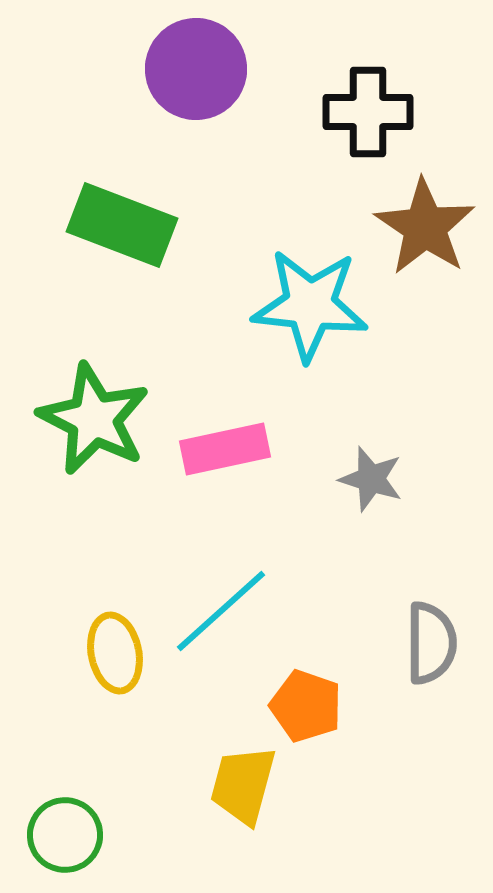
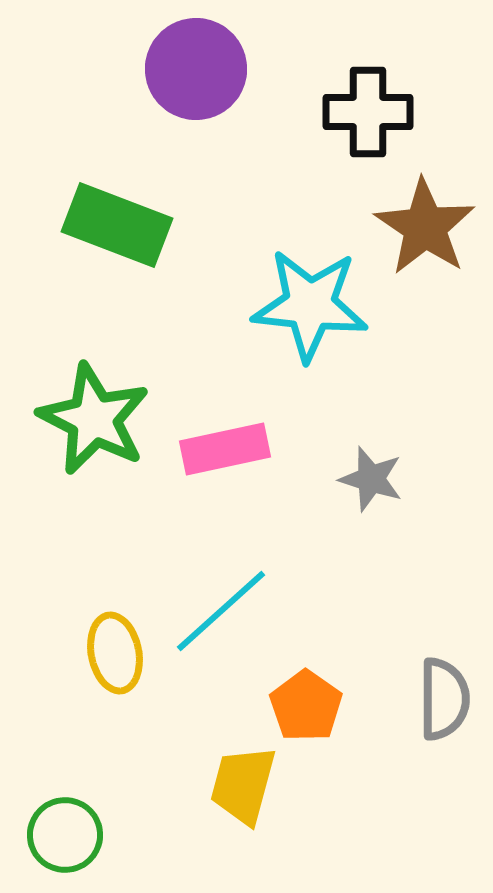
green rectangle: moved 5 px left
gray semicircle: moved 13 px right, 56 px down
orange pentagon: rotated 16 degrees clockwise
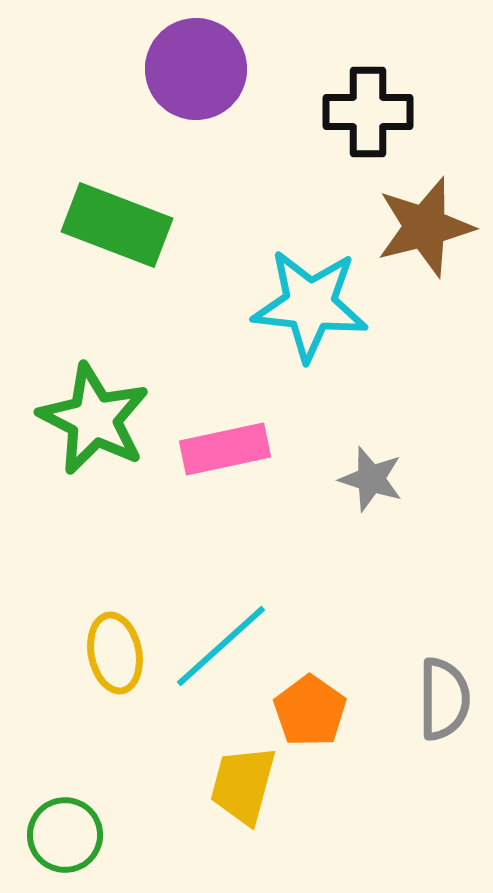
brown star: rotated 24 degrees clockwise
cyan line: moved 35 px down
orange pentagon: moved 4 px right, 5 px down
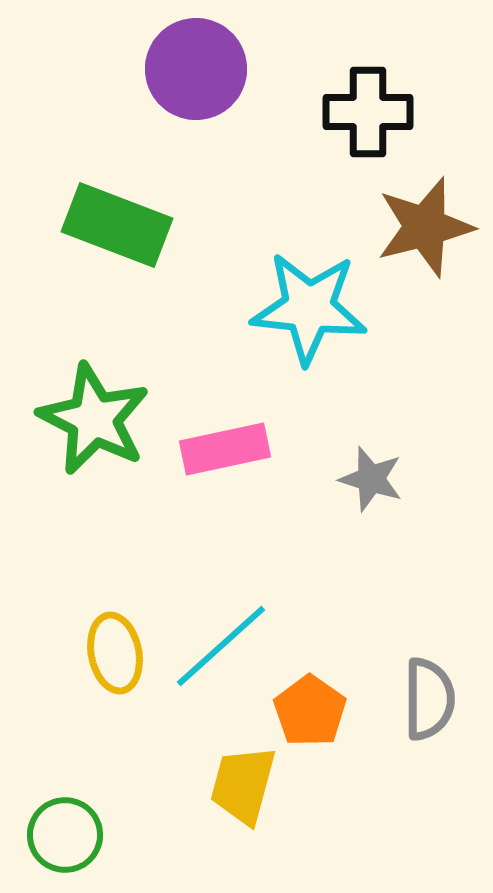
cyan star: moved 1 px left, 3 px down
gray semicircle: moved 15 px left
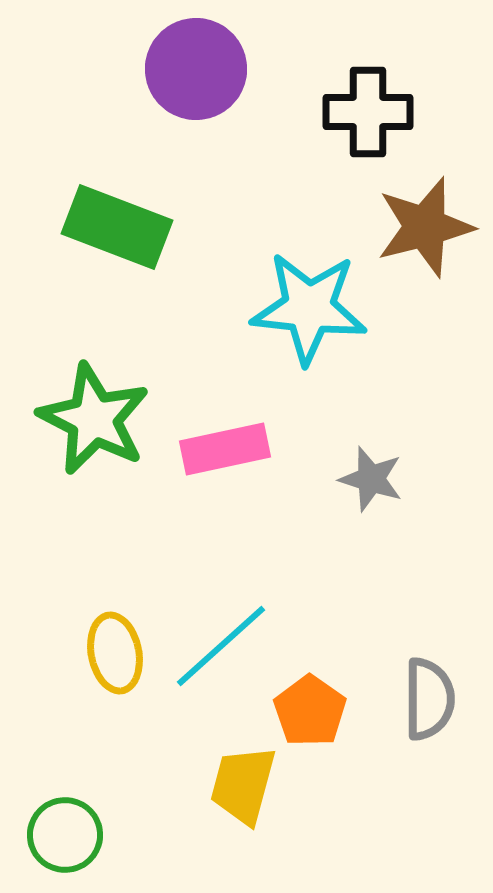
green rectangle: moved 2 px down
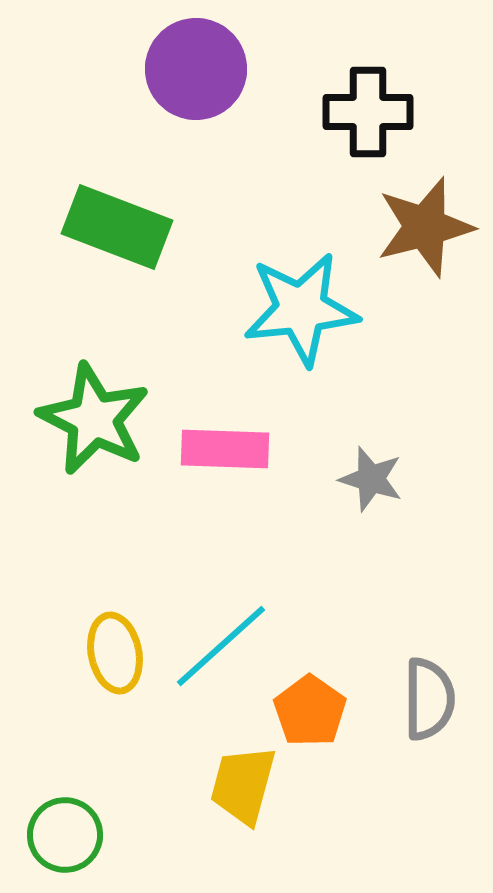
cyan star: moved 8 px left, 1 px down; rotated 12 degrees counterclockwise
pink rectangle: rotated 14 degrees clockwise
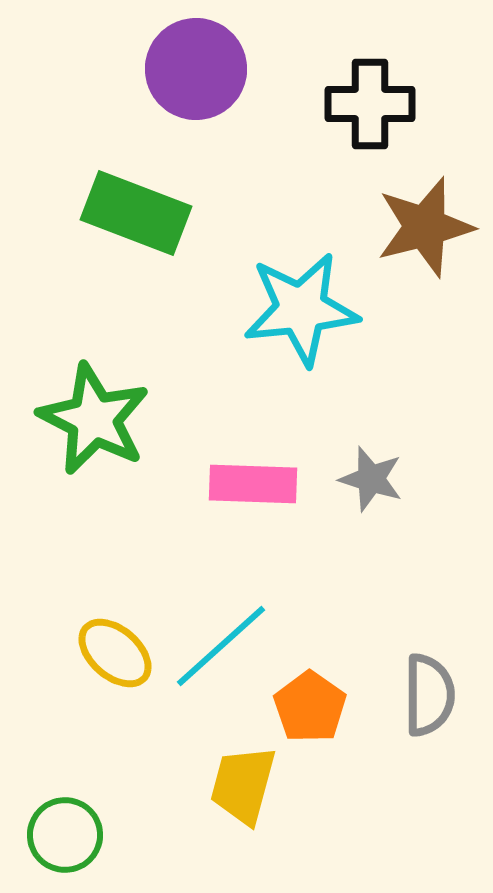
black cross: moved 2 px right, 8 px up
green rectangle: moved 19 px right, 14 px up
pink rectangle: moved 28 px right, 35 px down
yellow ellipse: rotated 38 degrees counterclockwise
gray semicircle: moved 4 px up
orange pentagon: moved 4 px up
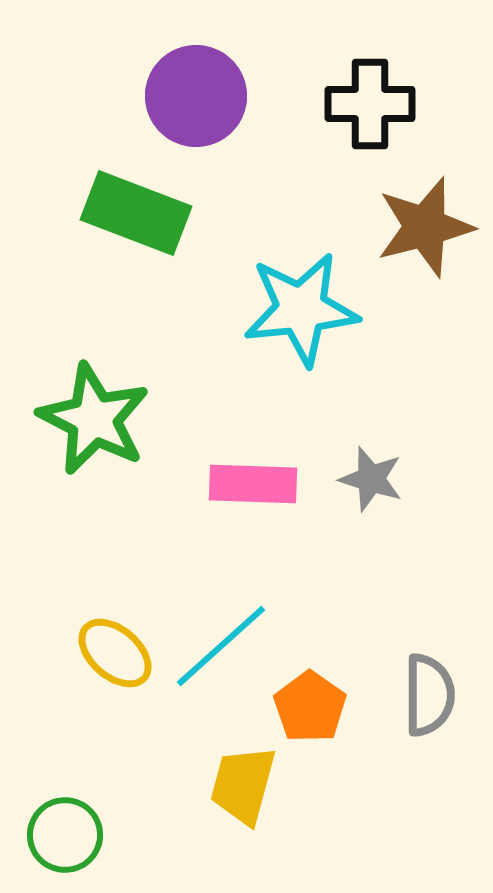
purple circle: moved 27 px down
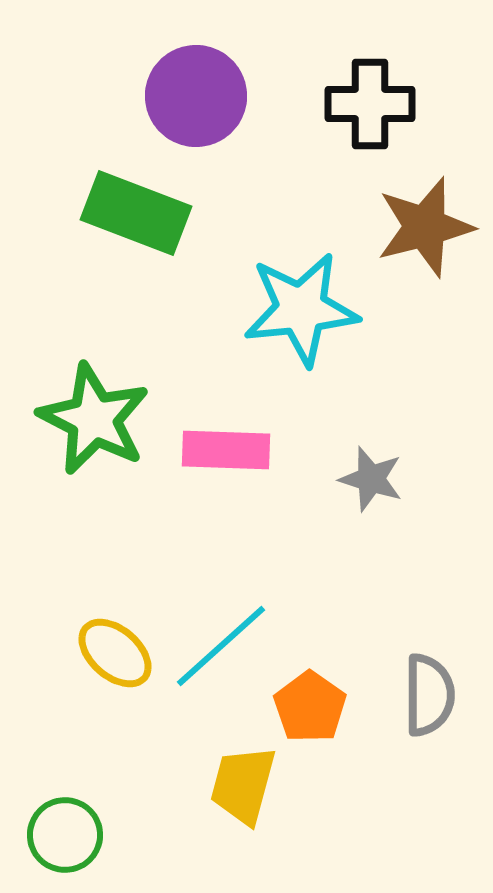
pink rectangle: moved 27 px left, 34 px up
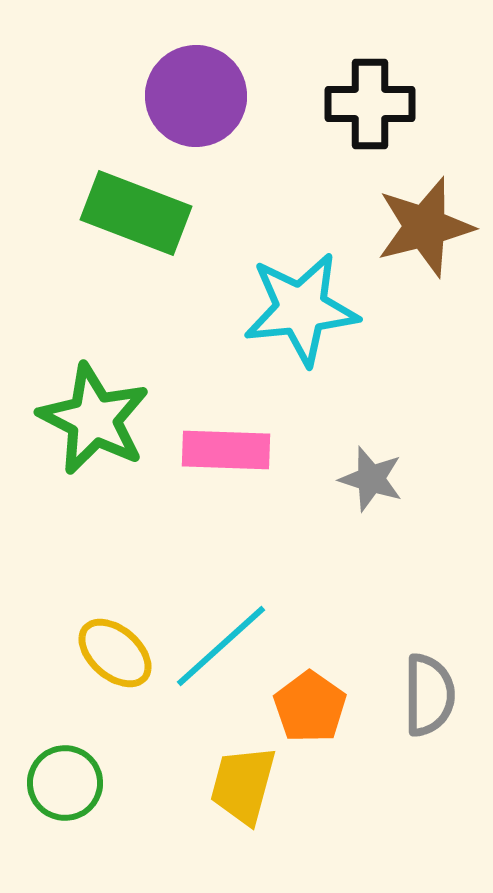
green circle: moved 52 px up
